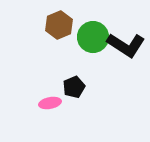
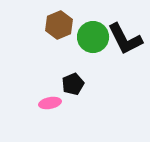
black L-shape: moved 1 px left, 6 px up; rotated 30 degrees clockwise
black pentagon: moved 1 px left, 3 px up
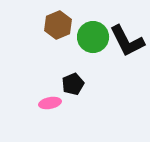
brown hexagon: moved 1 px left
black L-shape: moved 2 px right, 2 px down
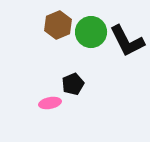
green circle: moved 2 px left, 5 px up
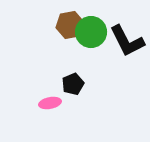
brown hexagon: moved 12 px right; rotated 12 degrees clockwise
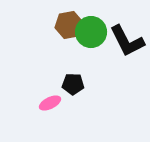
brown hexagon: moved 1 px left
black pentagon: rotated 25 degrees clockwise
pink ellipse: rotated 15 degrees counterclockwise
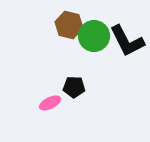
brown hexagon: rotated 24 degrees clockwise
green circle: moved 3 px right, 4 px down
black pentagon: moved 1 px right, 3 px down
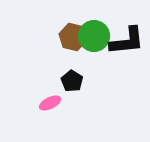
brown hexagon: moved 4 px right, 12 px down
black L-shape: rotated 69 degrees counterclockwise
black pentagon: moved 2 px left, 6 px up; rotated 30 degrees clockwise
